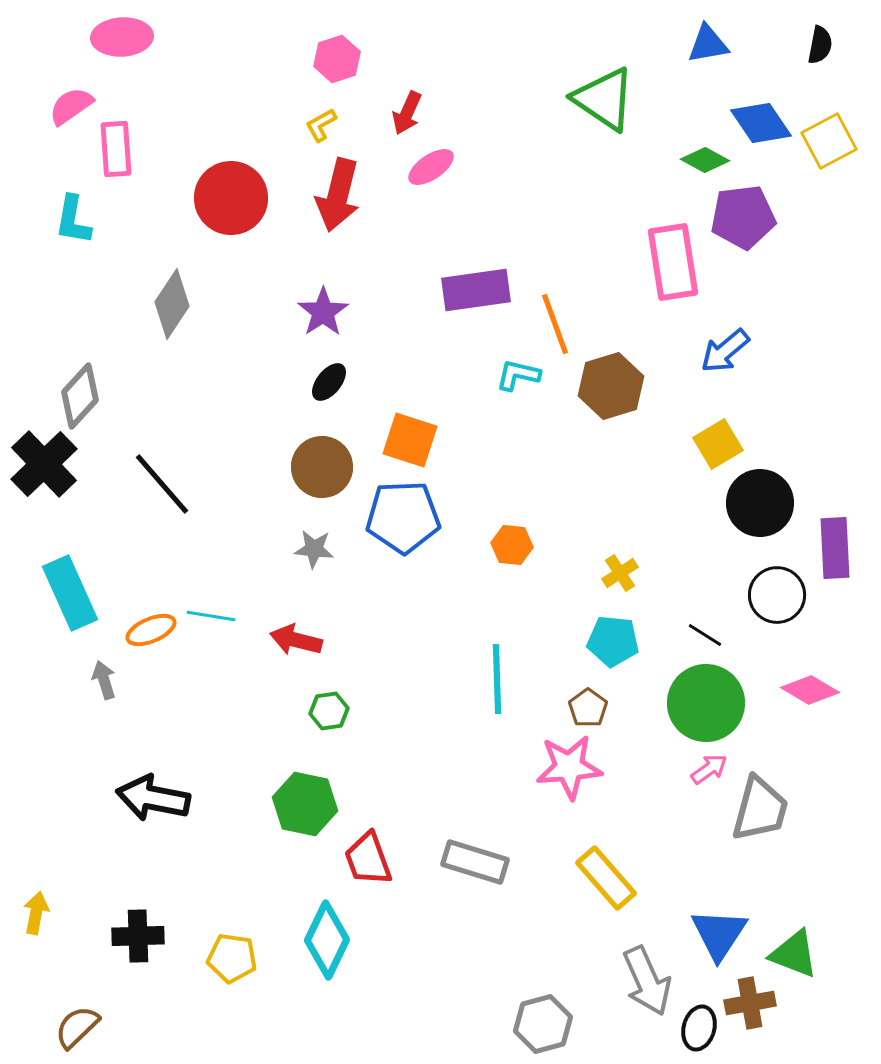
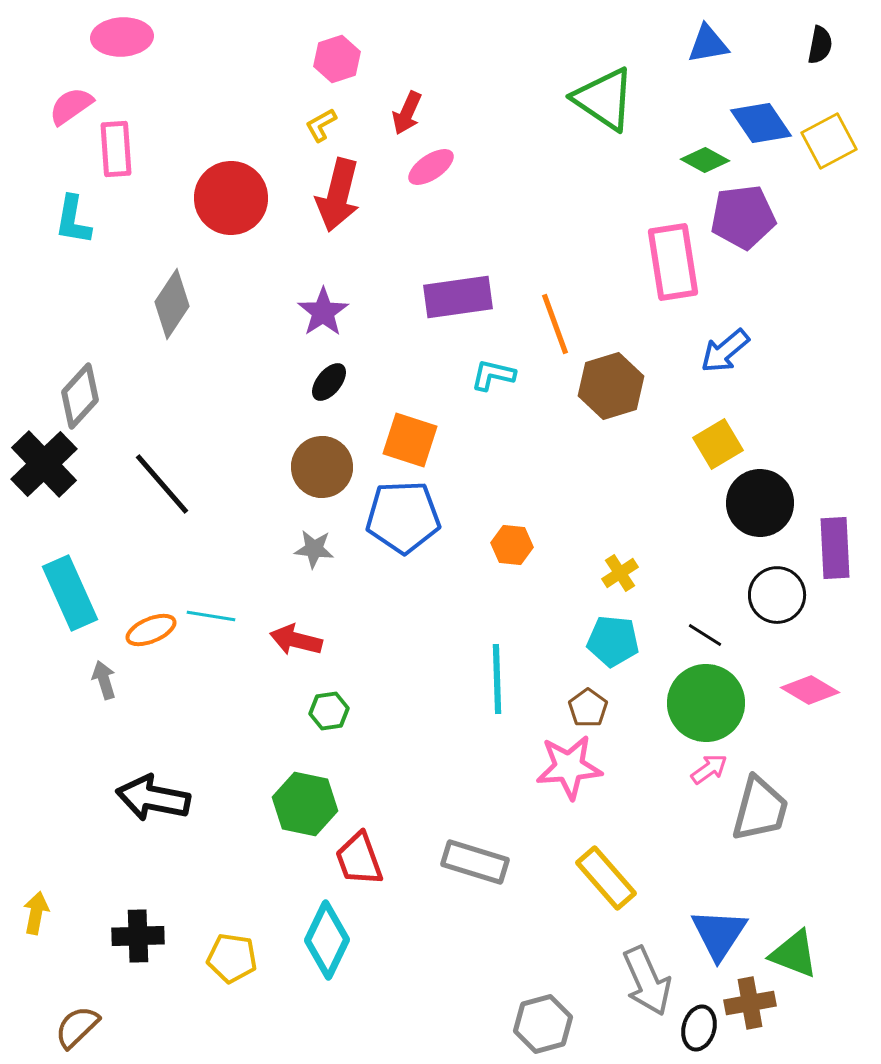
purple rectangle at (476, 290): moved 18 px left, 7 px down
cyan L-shape at (518, 375): moved 25 px left
red trapezoid at (368, 859): moved 9 px left
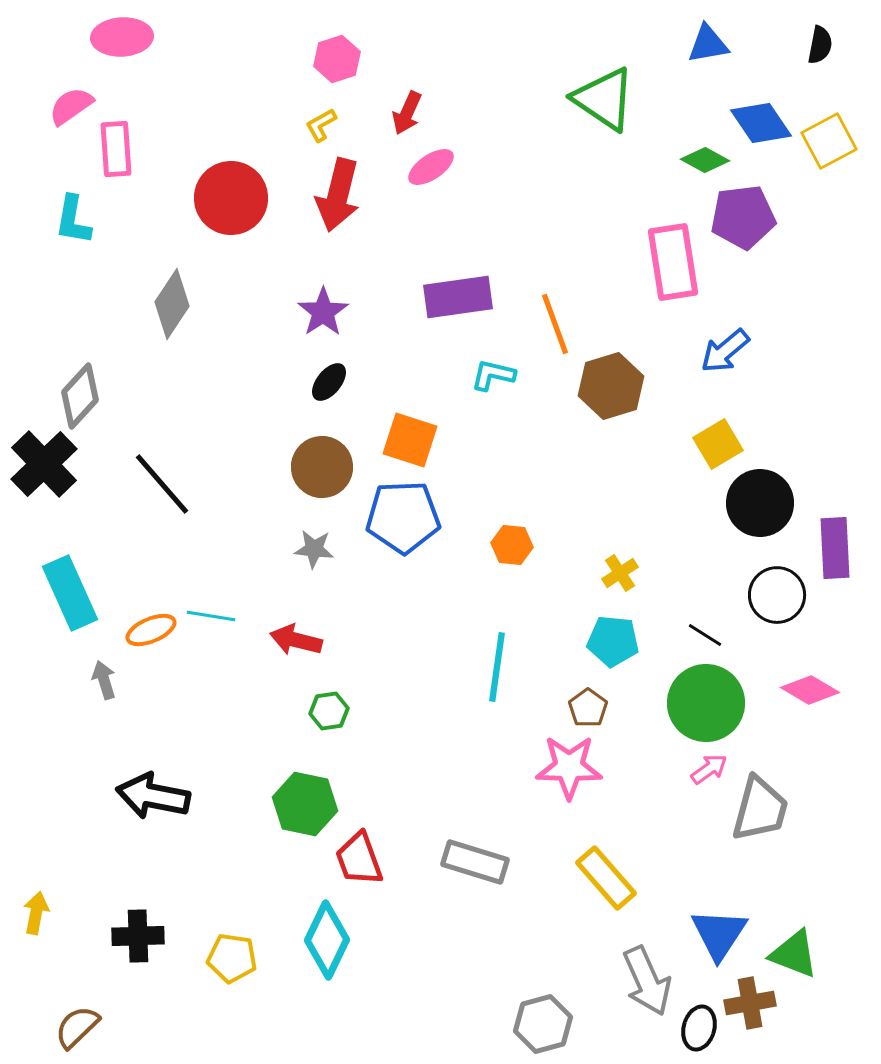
cyan line at (497, 679): moved 12 px up; rotated 10 degrees clockwise
pink star at (569, 767): rotated 6 degrees clockwise
black arrow at (153, 798): moved 2 px up
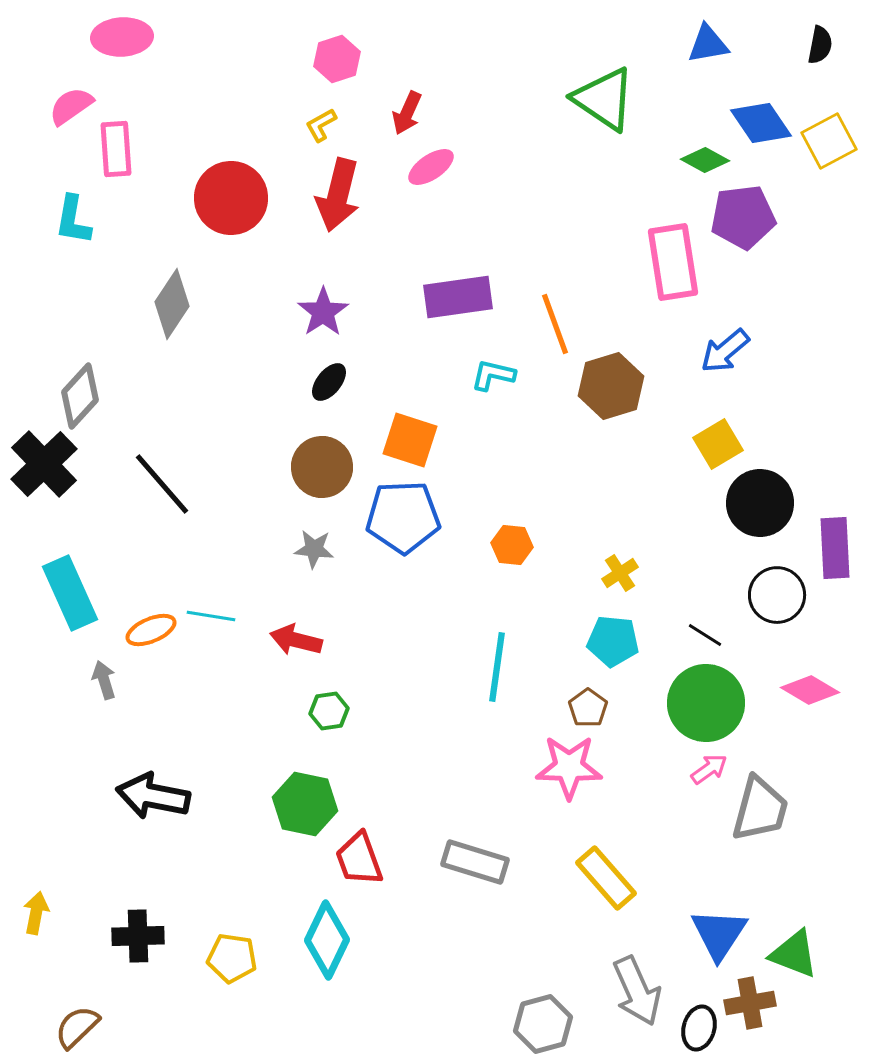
gray arrow at (647, 981): moved 10 px left, 10 px down
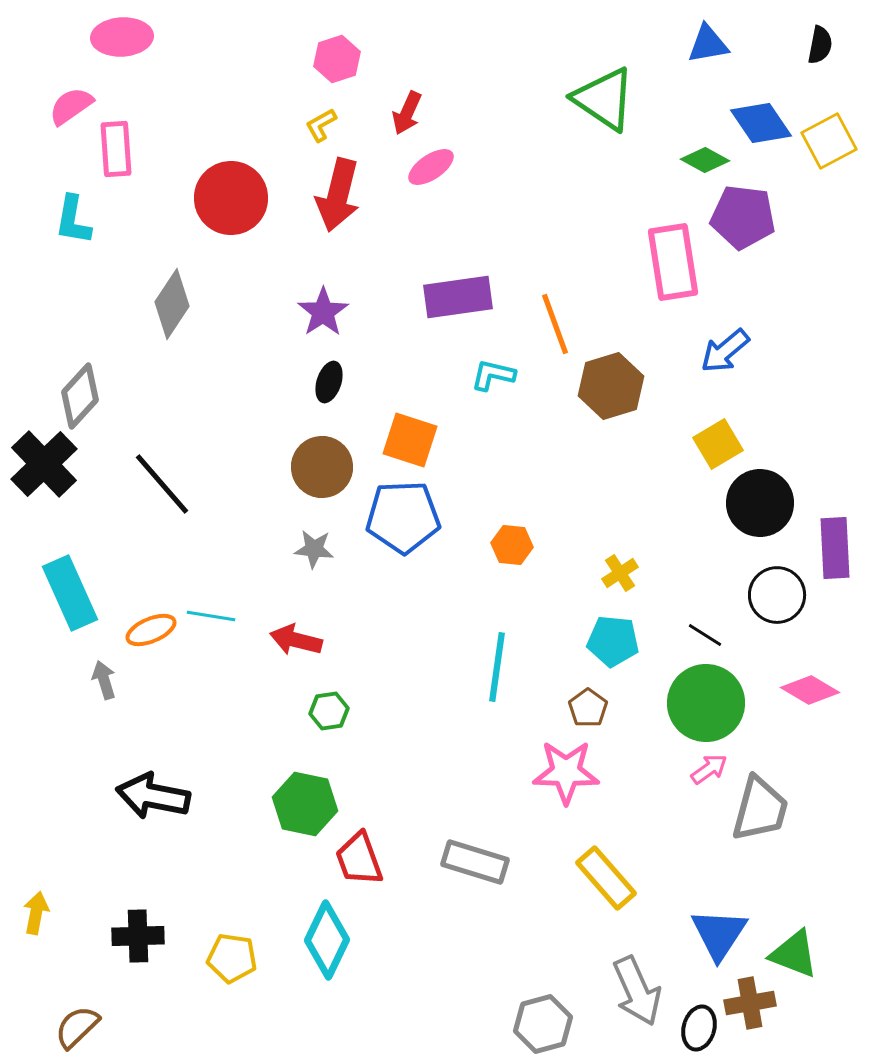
purple pentagon at (743, 217): rotated 14 degrees clockwise
black ellipse at (329, 382): rotated 21 degrees counterclockwise
pink star at (569, 767): moved 3 px left, 5 px down
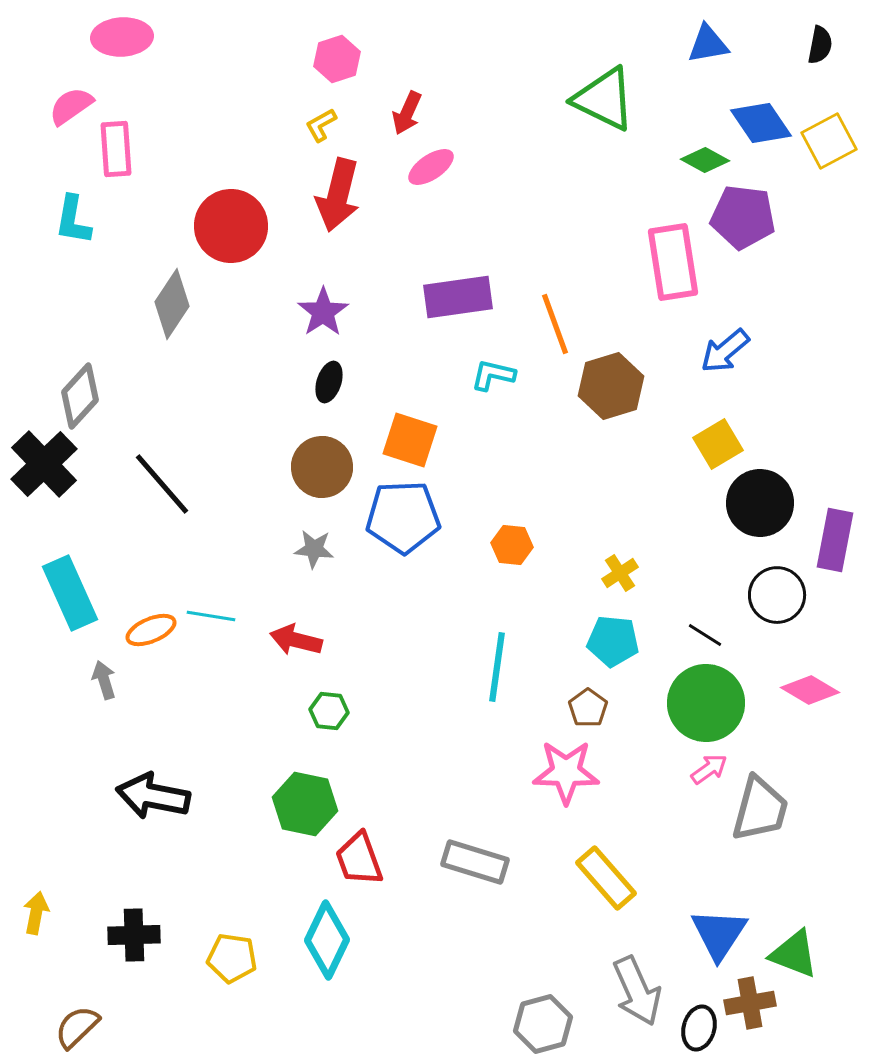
green triangle at (604, 99): rotated 8 degrees counterclockwise
red circle at (231, 198): moved 28 px down
purple rectangle at (835, 548): moved 8 px up; rotated 14 degrees clockwise
green hexagon at (329, 711): rotated 15 degrees clockwise
black cross at (138, 936): moved 4 px left, 1 px up
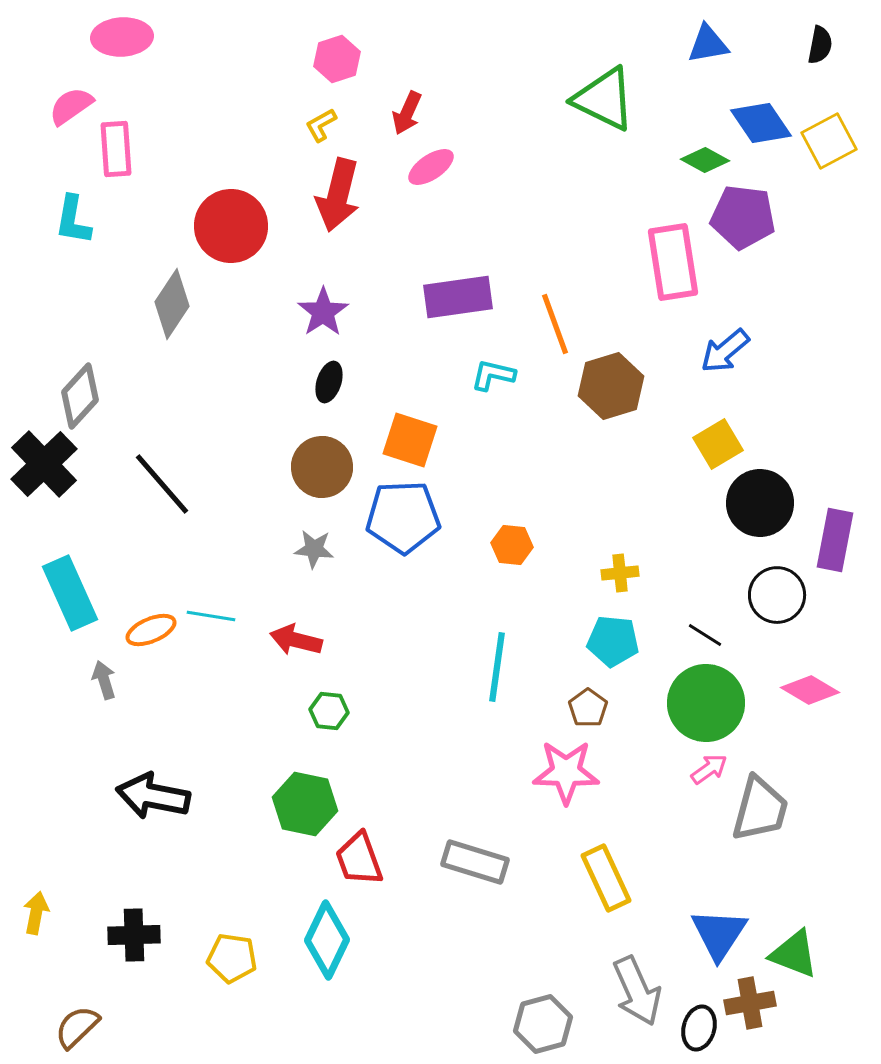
yellow cross at (620, 573): rotated 27 degrees clockwise
yellow rectangle at (606, 878): rotated 16 degrees clockwise
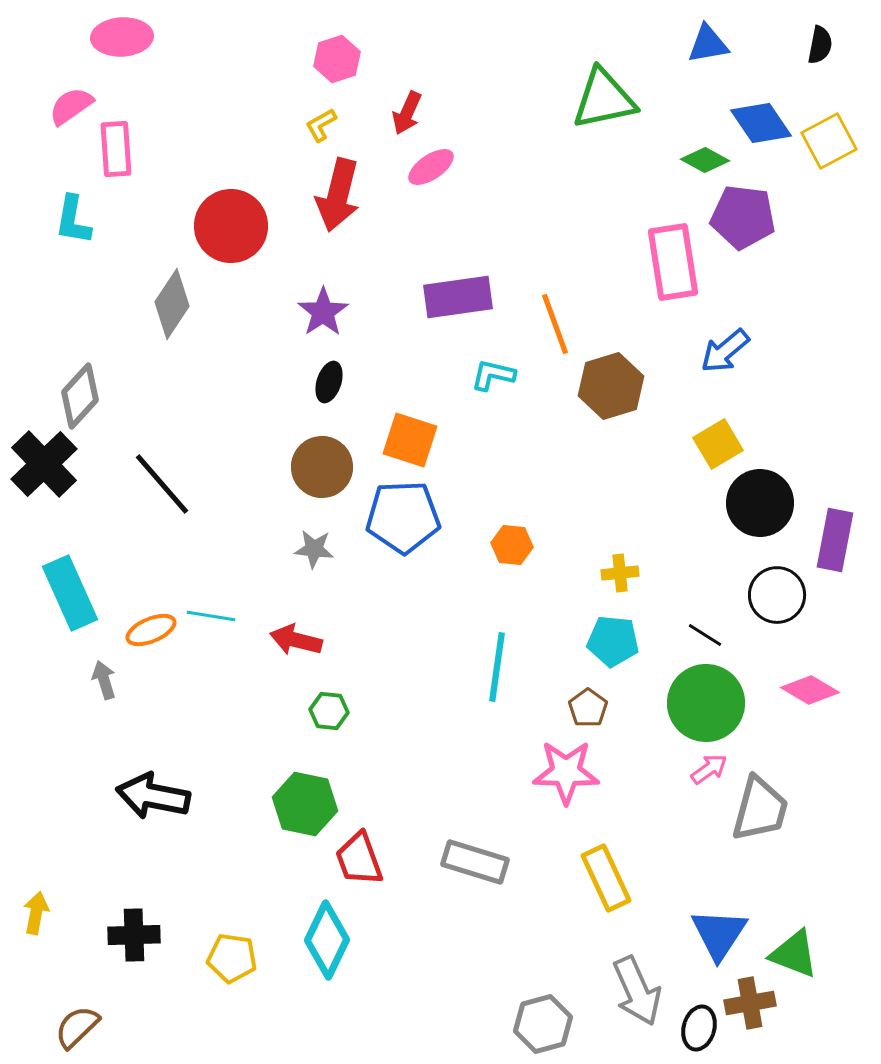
green triangle at (604, 99): rotated 38 degrees counterclockwise
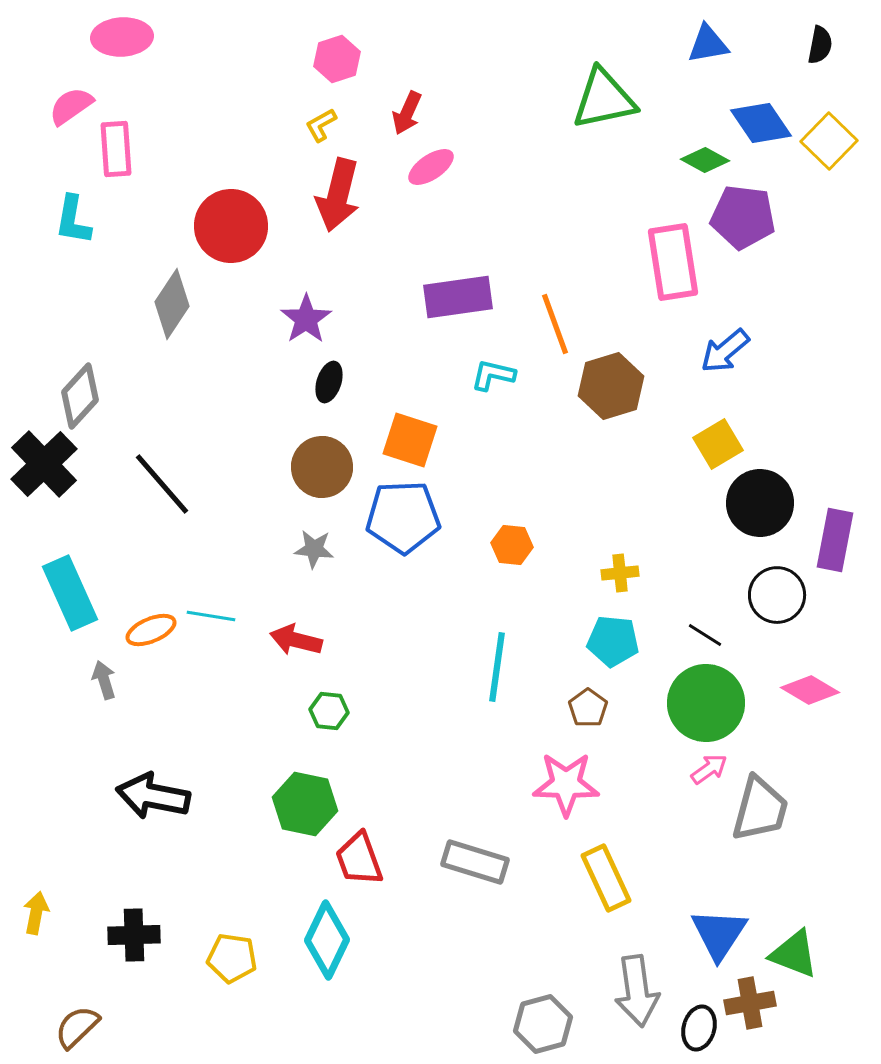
yellow square at (829, 141): rotated 18 degrees counterclockwise
purple star at (323, 312): moved 17 px left, 7 px down
pink star at (566, 772): moved 12 px down
gray arrow at (637, 991): rotated 16 degrees clockwise
